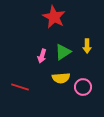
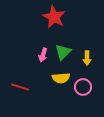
yellow arrow: moved 12 px down
green triangle: rotated 12 degrees counterclockwise
pink arrow: moved 1 px right, 1 px up
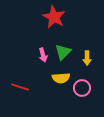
pink arrow: rotated 32 degrees counterclockwise
pink circle: moved 1 px left, 1 px down
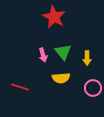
green triangle: rotated 24 degrees counterclockwise
pink circle: moved 11 px right
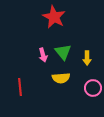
red line: rotated 66 degrees clockwise
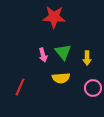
red star: rotated 25 degrees counterclockwise
red line: rotated 30 degrees clockwise
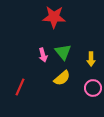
yellow arrow: moved 4 px right, 1 px down
yellow semicircle: moved 1 px right; rotated 36 degrees counterclockwise
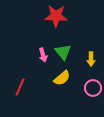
red star: moved 2 px right, 1 px up
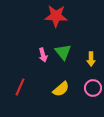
yellow semicircle: moved 1 px left, 11 px down
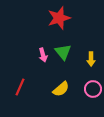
red star: moved 3 px right, 2 px down; rotated 20 degrees counterclockwise
pink circle: moved 1 px down
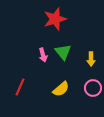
red star: moved 4 px left, 1 px down
pink circle: moved 1 px up
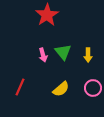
red star: moved 8 px left, 4 px up; rotated 15 degrees counterclockwise
yellow arrow: moved 3 px left, 4 px up
